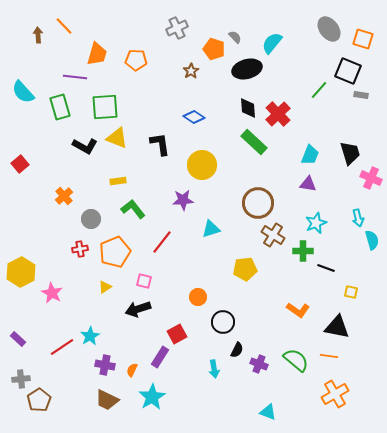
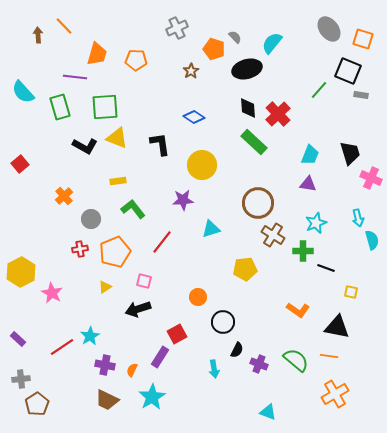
brown pentagon at (39, 400): moved 2 px left, 4 px down
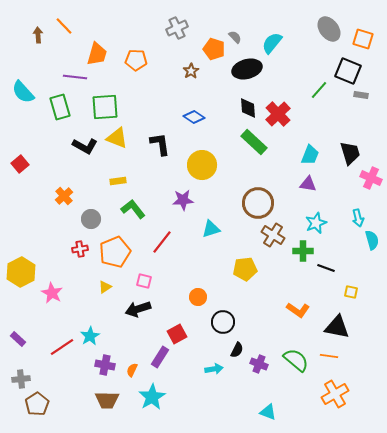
cyan arrow at (214, 369): rotated 90 degrees counterclockwise
brown trapezoid at (107, 400): rotated 25 degrees counterclockwise
